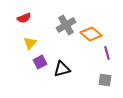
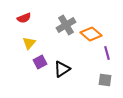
yellow triangle: moved 1 px left
black triangle: rotated 18 degrees counterclockwise
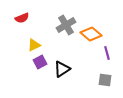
red semicircle: moved 2 px left
yellow triangle: moved 5 px right, 2 px down; rotated 24 degrees clockwise
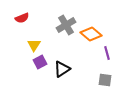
yellow triangle: rotated 32 degrees counterclockwise
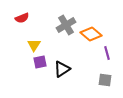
purple square: rotated 16 degrees clockwise
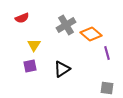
purple square: moved 10 px left, 4 px down
gray square: moved 2 px right, 8 px down
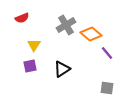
purple line: rotated 24 degrees counterclockwise
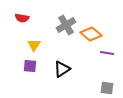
red semicircle: rotated 32 degrees clockwise
purple line: rotated 40 degrees counterclockwise
purple square: rotated 16 degrees clockwise
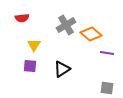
red semicircle: rotated 16 degrees counterclockwise
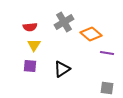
red semicircle: moved 8 px right, 9 px down
gray cross: moved 2 px left, 3 px up
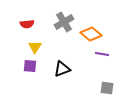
red semicircle: moved 3 px left, 3 px up
yellow triangle: moved 1 px right, 2 px down
purple line: moved 5 px left, 1 px down
black triangle: rotated 12 degrees clockwise
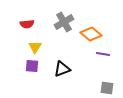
purple line: moved 1 px right
purple square: moved 2 px right
